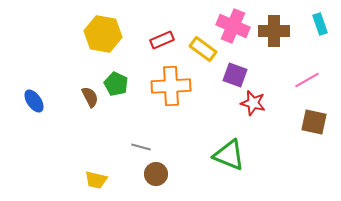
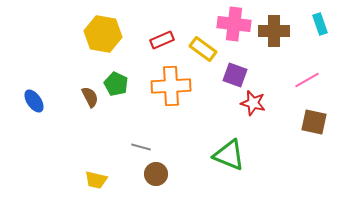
pink cross: moved 1 px right, 2 px up; rotated 16 degrees counterclockwise
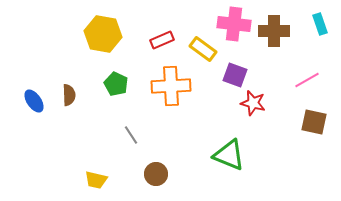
brown semicircle: moved 21 px left, 2 px up; rotated 25 degrees clockwise
gray line: moved 10 px left, 12 px up; rotated 42 degrees clockwise
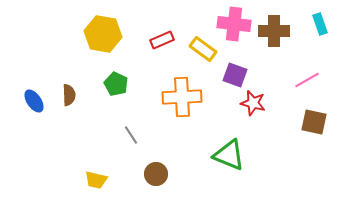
orange cross: moved 11 px right, 11 px down
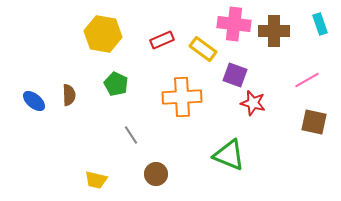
blue ellipse: rotated 15 degrees counterclockwise
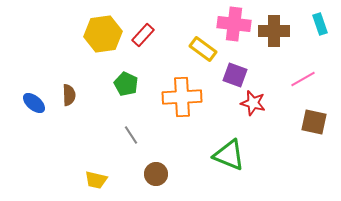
yellow hexagon: rotated 18 degrees counterclockwise
red rectangle: moved 19 px left, 5 px up; rotated 25 degrees counterclockwise
pink line: moved 4 px left, 1 px up
green pentagon: moved 10 px right
blue ellipse: moved 2 px down
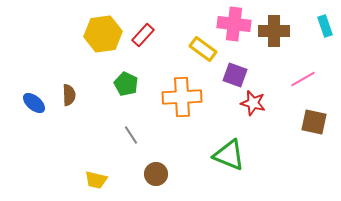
cyan rectangle: moved 5 px right, 2 px down
